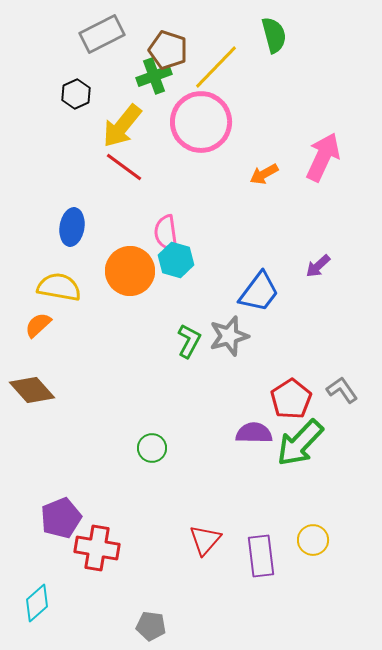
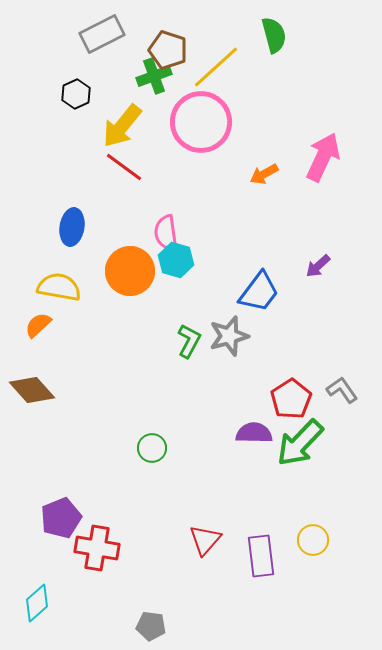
yellow line: rotated 4 degrees clockwise
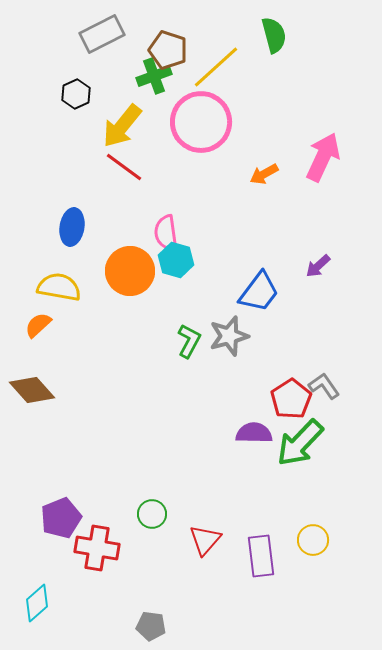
gray L-shape: moved 18 px left, 4 px up
green circle: moved 66 px down
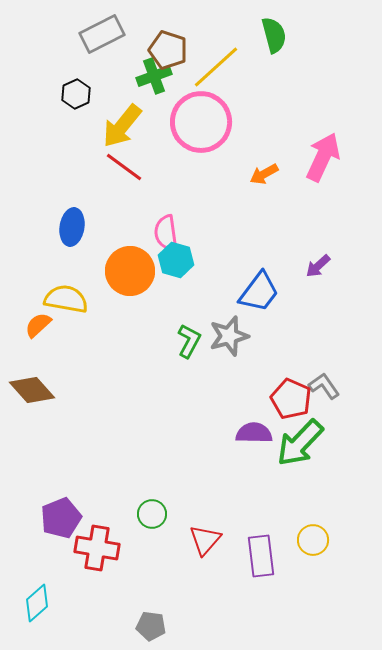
yellow semicircle: moved 7 px right, 12 px down
red pentagon: rotated 15 degrees counterclockwise
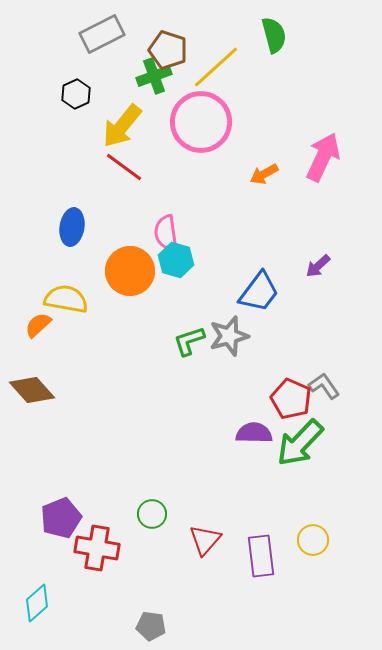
green L-shape: rotated 136 degrees counterclockwise
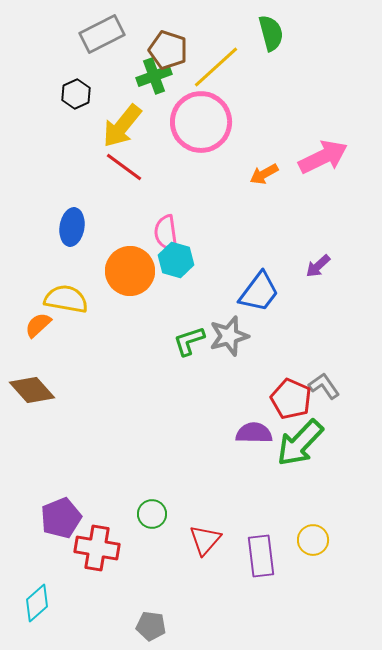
green semicircle: moved 3 px left, 2 px up
pink arrow: rotated 39 degrees clockwise
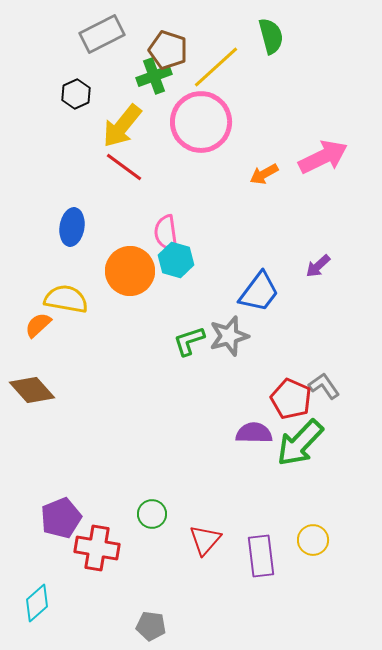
green semicircle: moved 3 px down
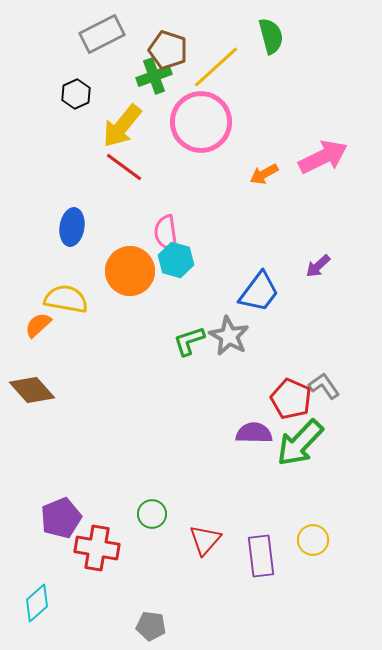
gray star: rotated 27 degrees counterclockwise
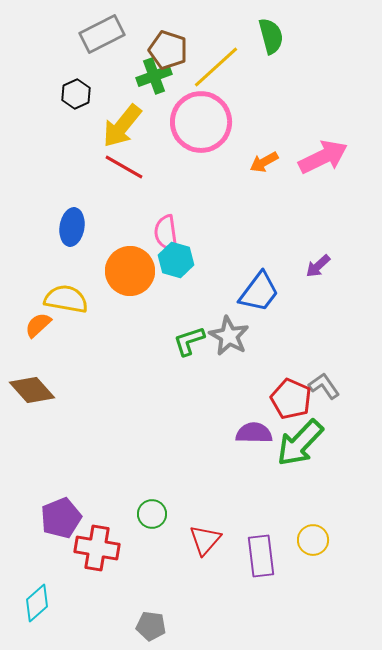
red line: rotated 6 degrees counterclockwise
orange arrow: moved 12 px up
